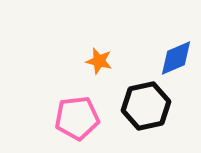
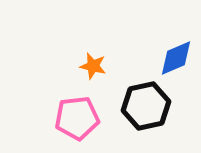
orange star: moved 6 px left, 5 px down
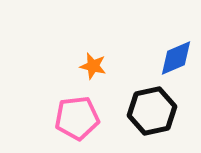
black hexagon: moved 6 px right, 5 px down
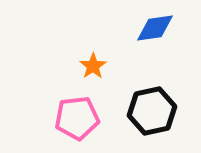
blue diamond: moved 21 px left, 30 px up; rotated 15 degrees clockwise
orange star: rotated 24 degrees clockwise
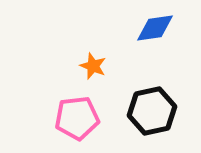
orange star: rotated 16 degrees counterclockwise
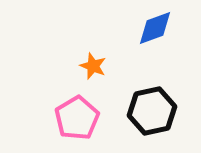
blue diamond: rotated 12 degrees counterclockwise
pink pentagon: rotated 24 degrees counterclockwise
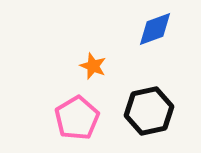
blue diamond: moved 1 px down
black hexagon: moved 3 px left
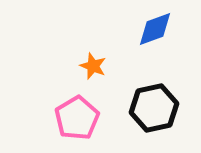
black hexagon: moved 5 px right, 3 px up
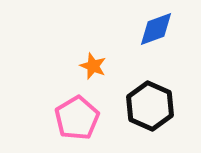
blue diamond: moved 1 px right
black hexagon: moved 4 px left, 2 px up; rotated 24 degrees counterclockwise
